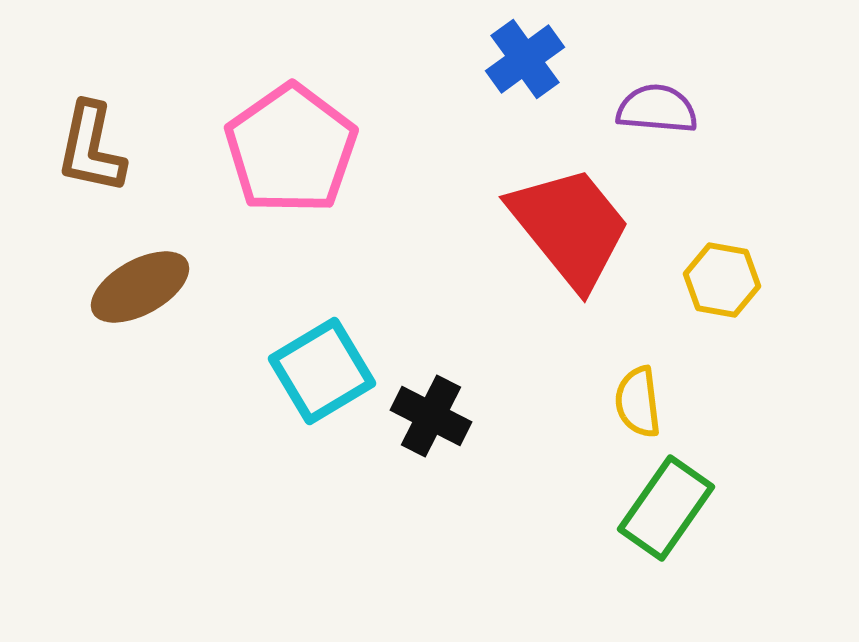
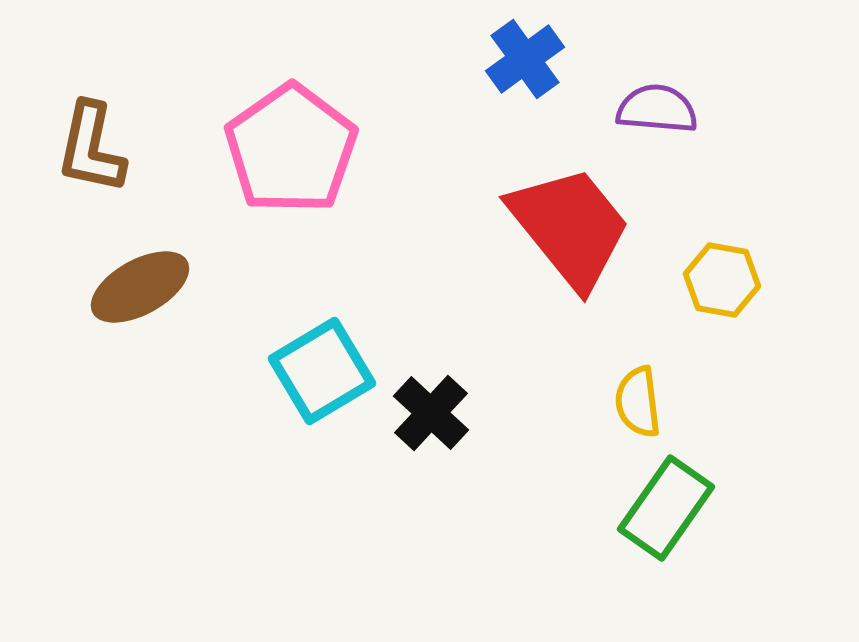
black cross: moved 3 px up; rotated 16 degrees clockwise
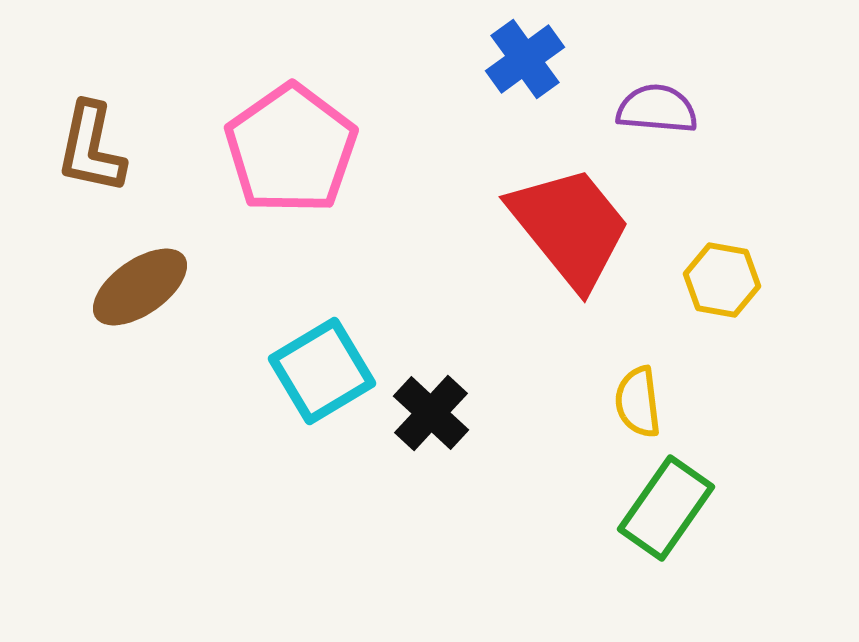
brown ellipse: rotated 6 degrees counterclockwise
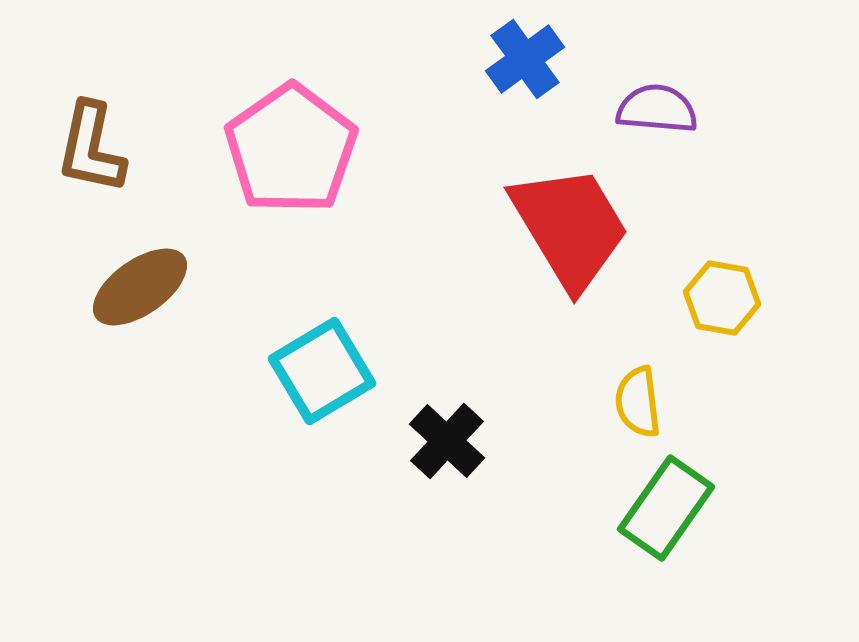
red trapezoid: rotated 8 degrees clockwise
yellow hexagon: moved 18 px down
black cross: moved 16 px right, 28 px down
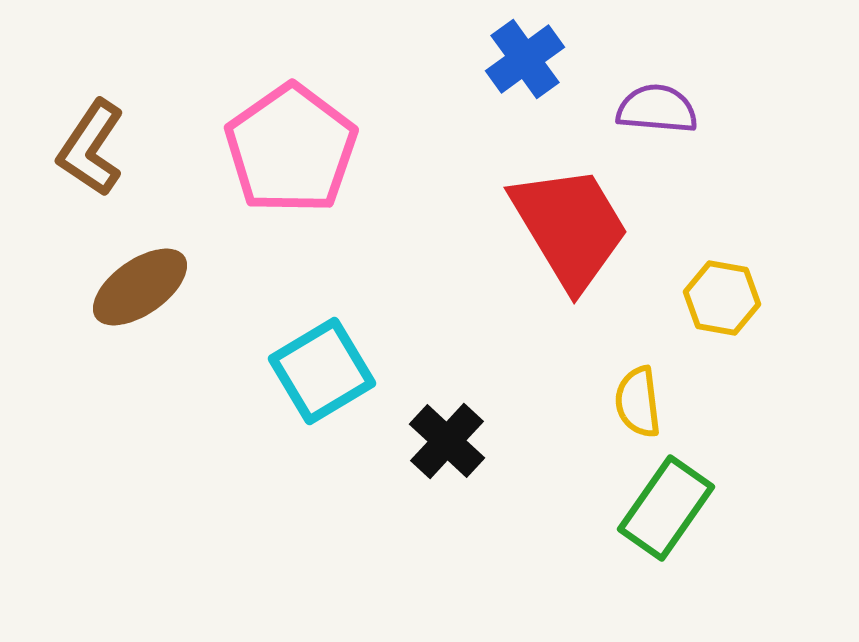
brown L-shape: rotated 22 degrees clockwise
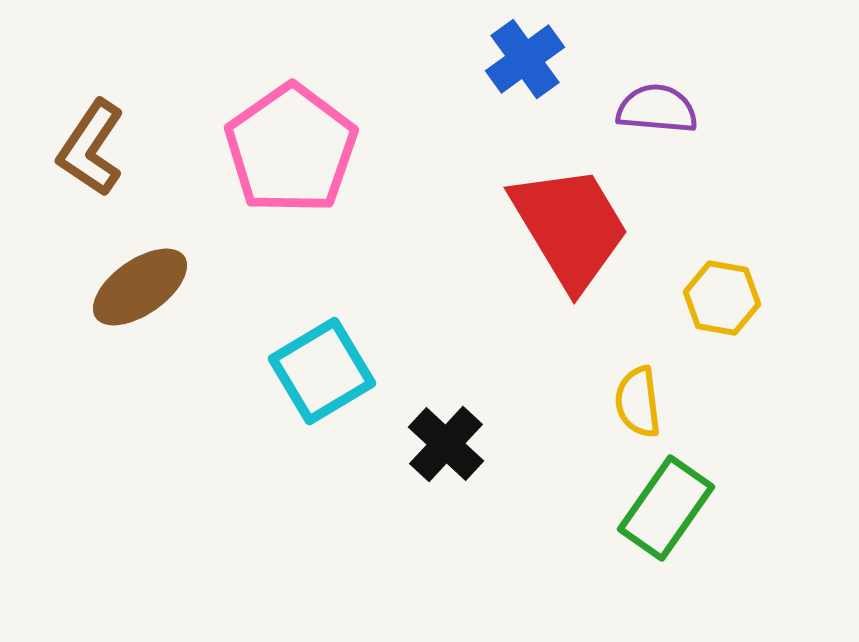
black cross: moved 1 px left, 3 px down
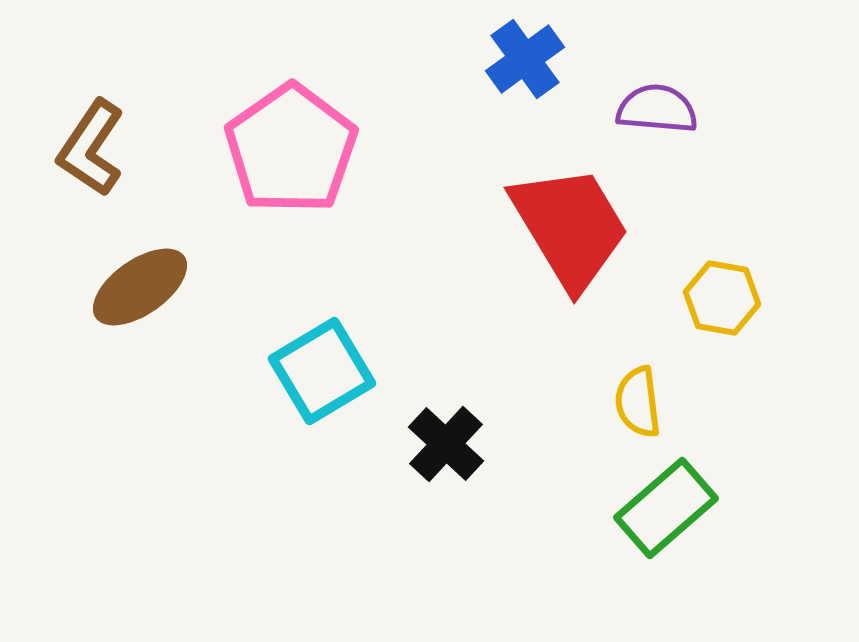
green rectangle: rotated 14 degrees clockwise
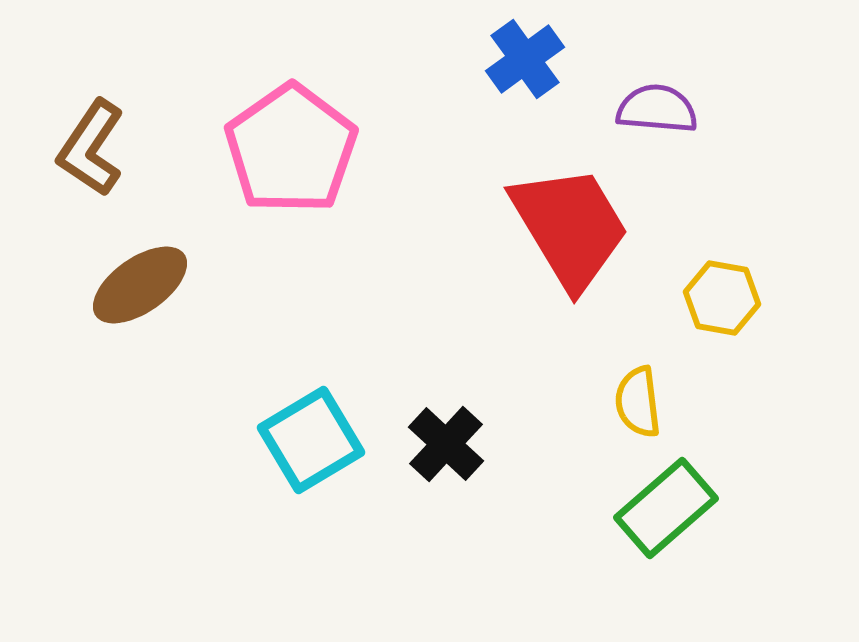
brown ellipse: moved 2 px up
cyan square: moved 11 px left, 69 px down
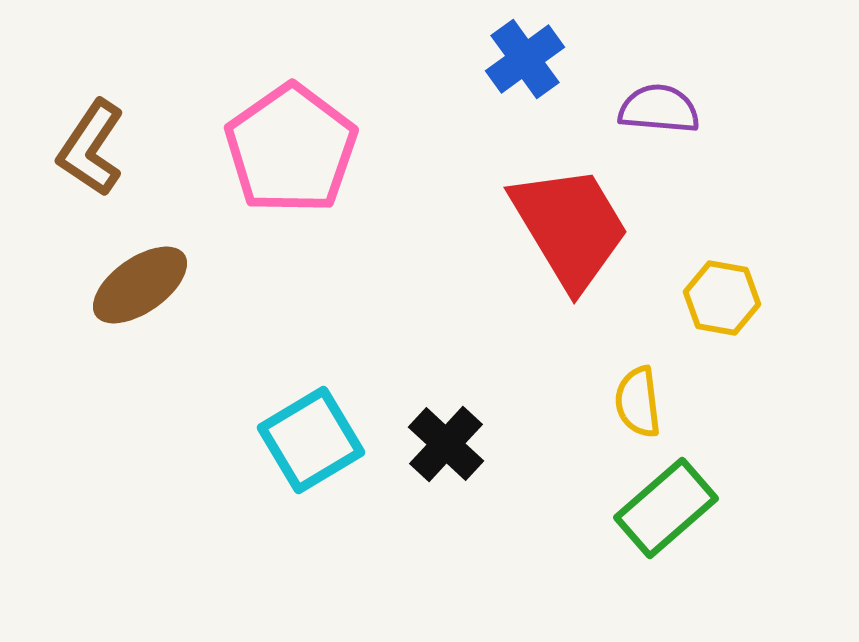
purple semicircle: moved 2 px right
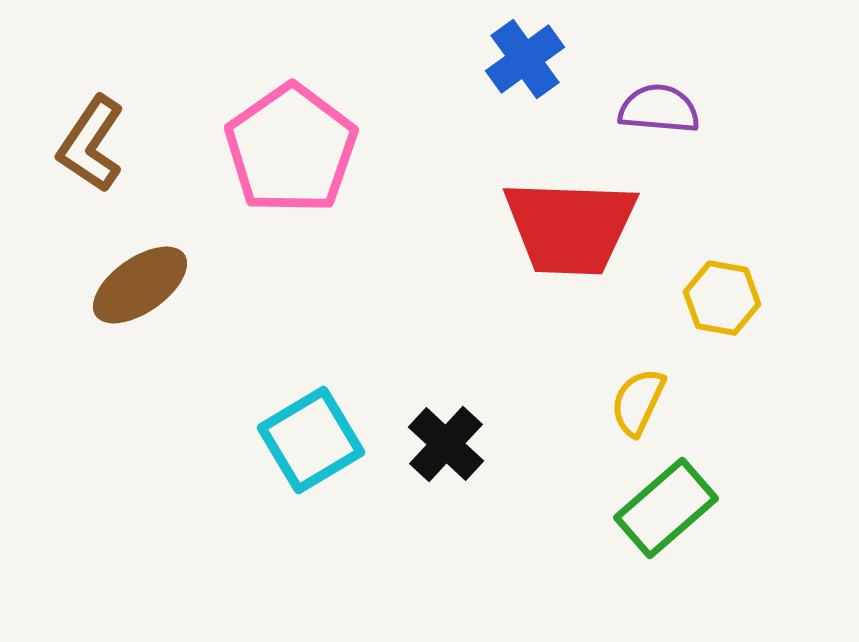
brown L-shape: moved 4 px up
red trapezoid: rotated 123 degrees clockwise
yellow semicircle: rotated 32 degrees clockwise
